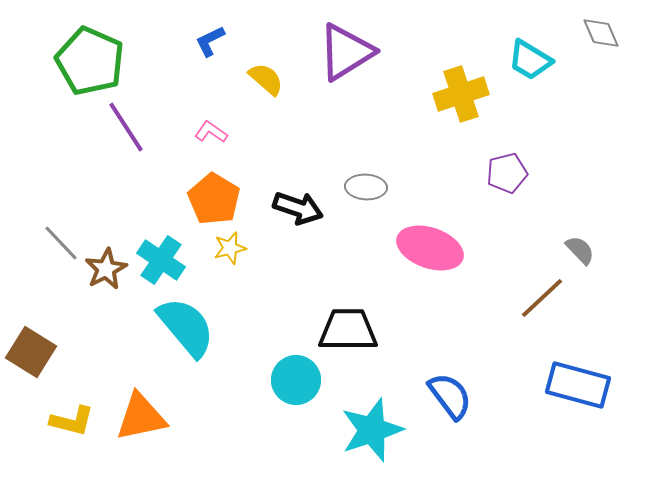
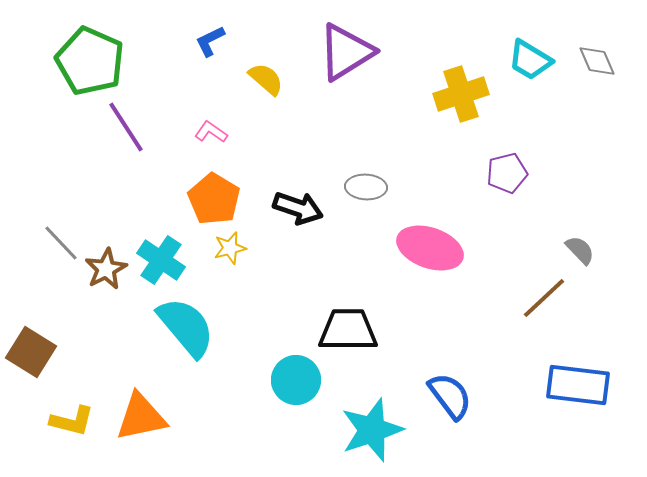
gray diamond: moved 4 px left, 28 px down
brown line: moved 2 px right
blue rectangle: rotated 8 degrees counterclockwise
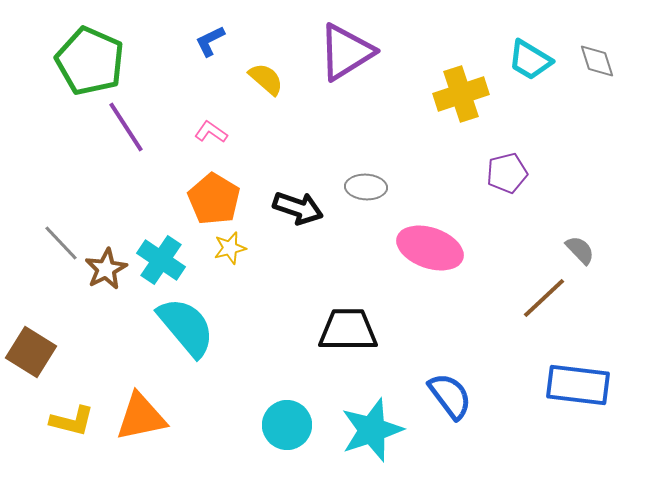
gray diamond: rotated 6 degrees clockwise
cyan circle: moved 9 px left, 45 px down
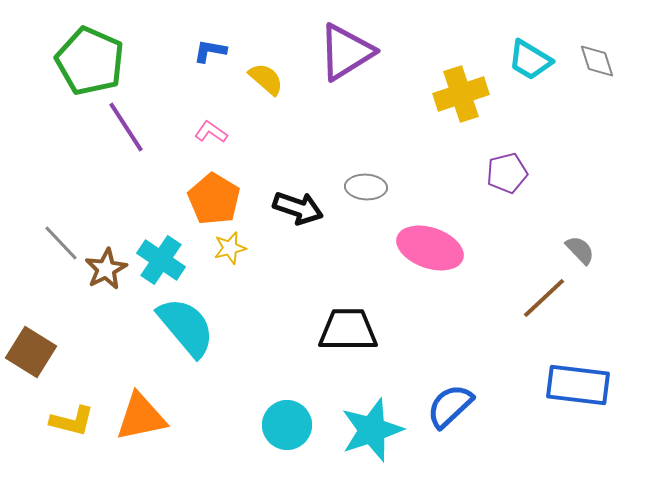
blue L-shape: moved 10 px down; rotated 36 degrees clockwise
blue semicircle: moved 10 px down; rotated 96 degrees counterclockwise
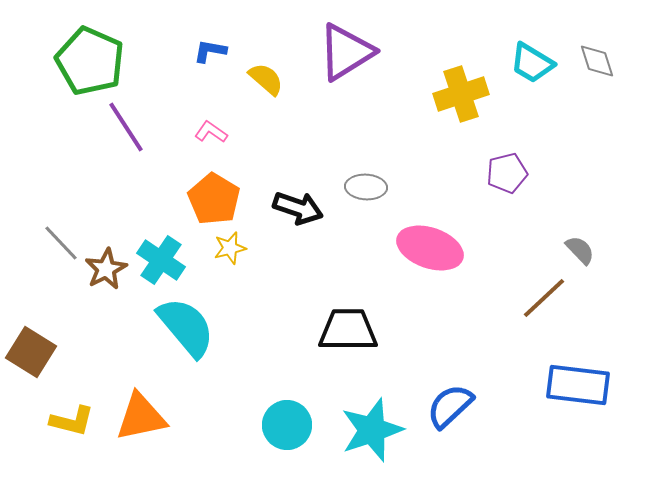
cyan trapezoid: moved 2 px right, 3 px down
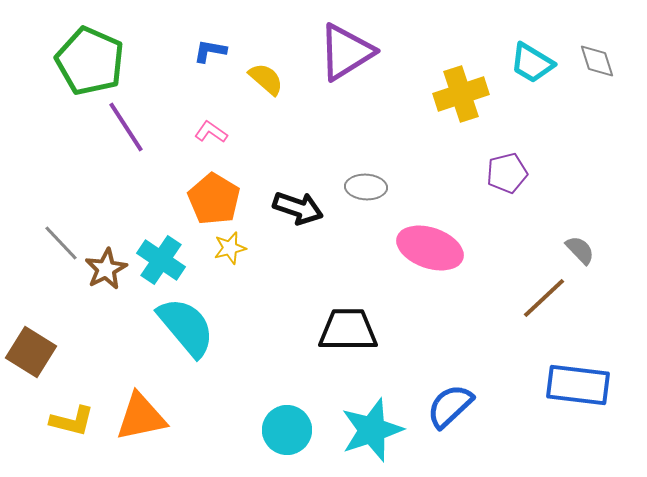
cyan circle: moved 5 px down
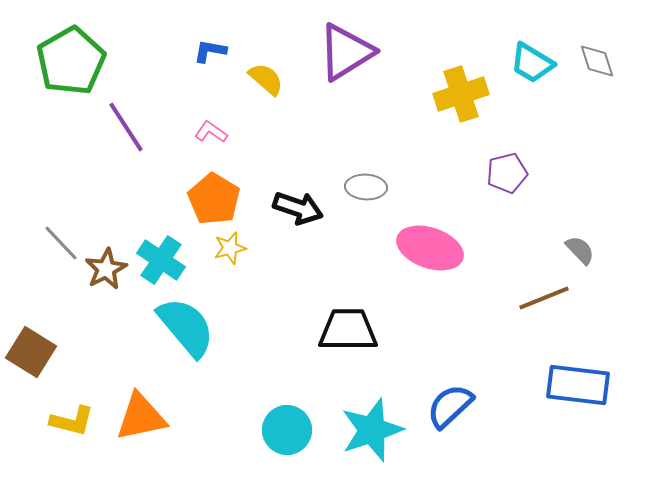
green pentagon: moved 19 px left; rotated 18 degrees clockwise
brown line: rotated 21 degrees clockwise
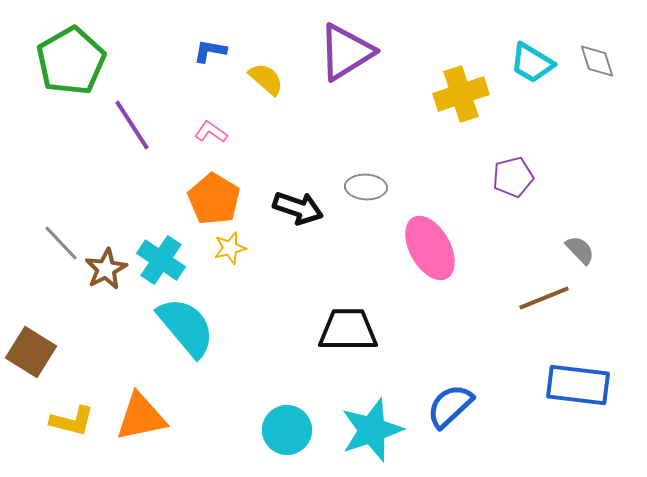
purple line: moved 6 px right, 2 px up
purple pentagon: moved 6 px right, 4 px down
pink ellipse: rotated 42 degrees clockwise
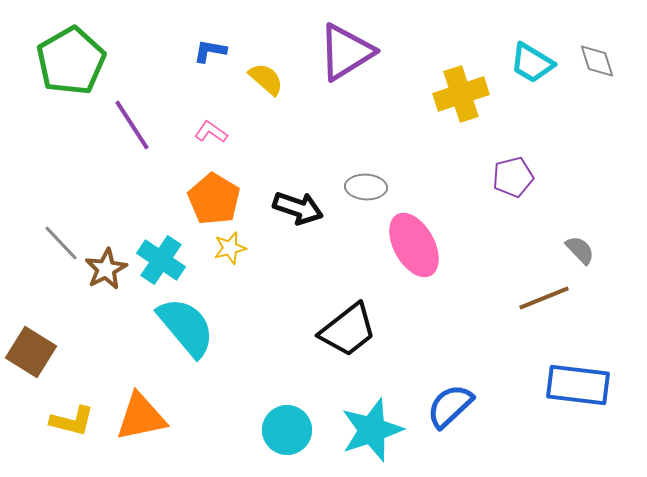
pink ellipse: moved 16 px left, 3 px up
black trapezoid: rotated 142 degrees clockwise
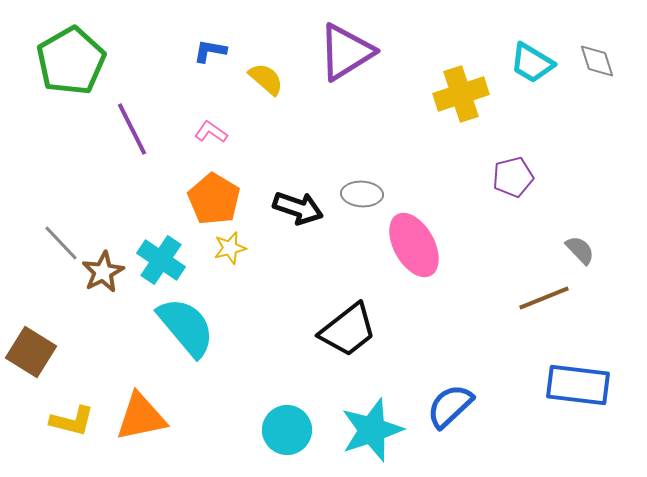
purple line: moved 4 px down; rotated 6 degrees clockwise
gray ellipse: moved 4 px left, 7 px down
brown star: moved 3 px left, 3 px down
